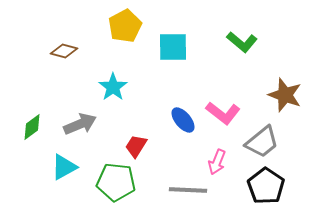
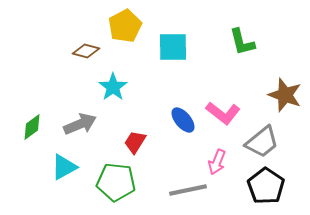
green L-shape: rotated 36 degrees clockwise
brown diamond: moved 22 px right
red trapezoid: moved 1 px left, 4 px up
gray line: rotated 15 degrees counterclockwise
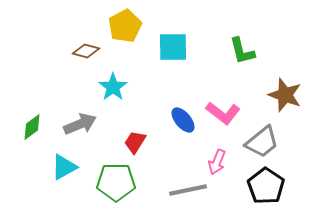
green L-shape: moved 9 px down
green pentagon: rotated 6 degrees counterclockwise
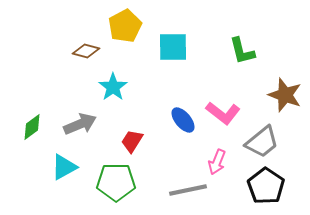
red trapezoid: moved 3 px left, 1 px up
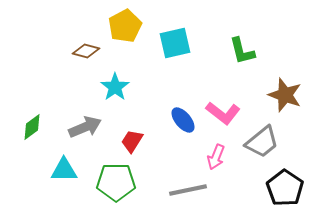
cyan square: moved 2 px right, 4 px up; rotated 12 degrees counterclockwise
cyan star: moved 2 px right
gray arrow: moved 5 px right, 3 px down
pink arrow: moved 1 px left, 5 px up
cyan triangle: moved 3 px down; rotated 28 degrees clockwise
black pentagon: moved 19 px right, 2 px down
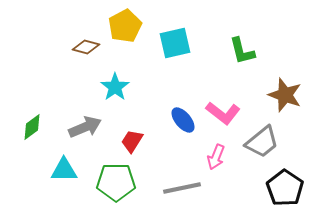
brown diamond: moved 4 px up
gray line: moved 6 px left, 2 px up
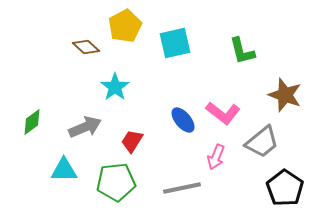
brown diamond: rotated 28 degrees clockwise
green diamond: moved 5 px up
green pentagon: rotated 6 degrees counterclockwise
